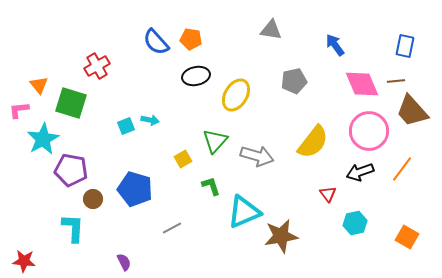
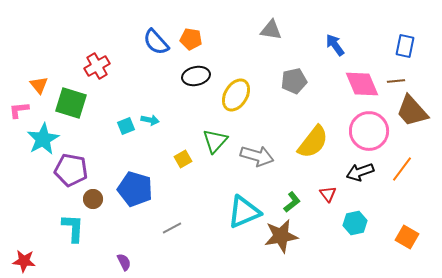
green L-shape: moved 81 px right, 16 px down; rotated 70 degrees clockwise
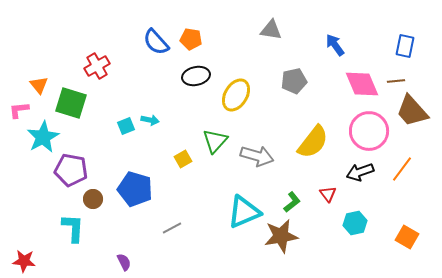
cyan star: moved 2 px up
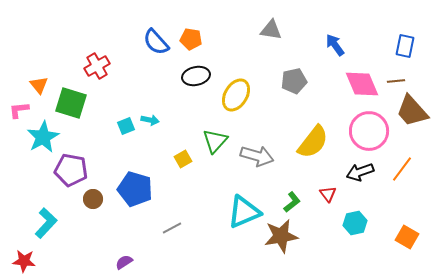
cyan L-shape: moved 27 px left, 5 px up; rotated 40 degrees clockwise
purple semicircle: rotated 96 degrees counterclockwise
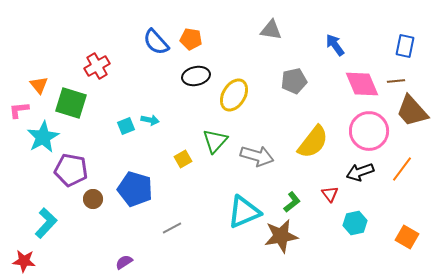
yellow ellipse: moved 2 px left
red triangle: moved 2 px right
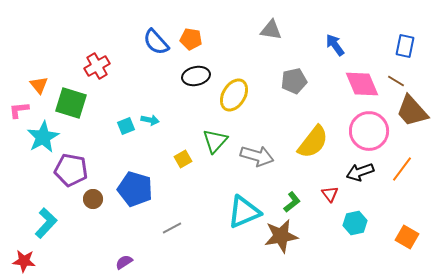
brown line: rotated 36 degrees clockwise
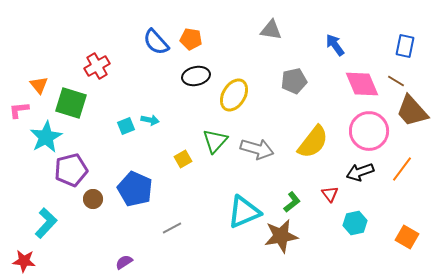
cyan star: moved 3 px right
gray arrow: moved 7 px up
purple pentagon: rotated 24 degrees counterclockwise
blue pentagon: rotated 8 degrees clockwise
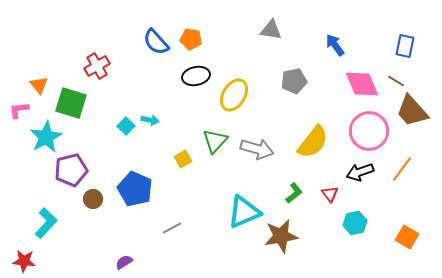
cyan square: rotated 24 degrees counterclockwise
green L-shape: moved 2 px right, 9 px up
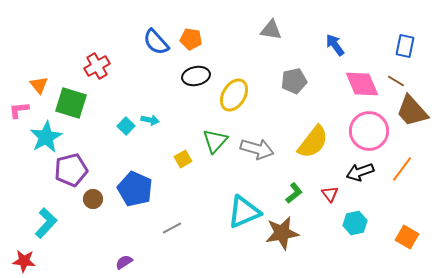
brown star: moved 1 px right, 3 px up
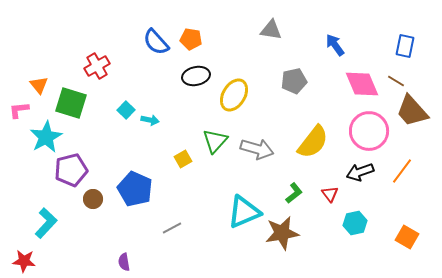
cyan square: moved 16 px up
orange line: moved 2 px down
purple semicircle: rotated 66 degrees counterclockwise
